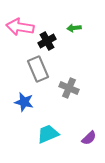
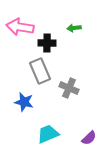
black cross: moved 2 px down; rotated 30 degrees clockwise
gray rectangle: moved 2 px right, 2 px down
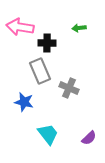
green arrow: moved 5 px right
cyan trapezoid: rotated 75 degrees clockwise
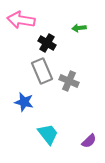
pink arrow: moved 1 px right, 7 px up
black cross: rotated 30 degrees clockwise
gray rectangle: moved 2 px right
gray cross: moved 7 px up
purple semicircle: moved 3 px down
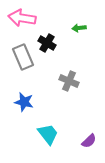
pink arrow: moved 1 px right, 2 px up
gray rectangle: moved 19 px left, 14 px up
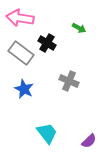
pink arrow: moved 2 px left
green arrow: rotated 144 degrees counterclockwise
gray rectangle: moved 2 px left, 4 px up; rotated 30 degrees counterclockwise
blue star: moved 13 px up; rotated 12 degrees clockwise
cyan trapezoid: moved 1 px left, 1 px up
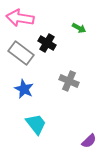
cyan trapezoid: moved 11 px left, 9 px up
